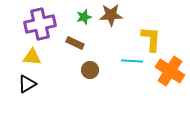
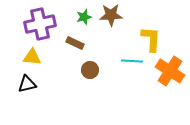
black triangle: rotated 18 degrees clockwise
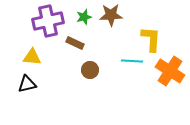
purple cross: moved 8 px right, 3 px up
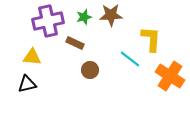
cyan line: moved 2 px left, 2 px up; rotated 35 degrees clockwise
orange cross: moved 5 px down
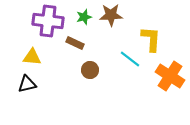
purple cross: rotated 20 degrees clockwise
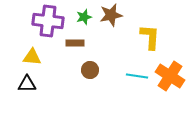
brown star: rotated 10 degrees counterclockwise
yellow L-shape: moved 1 px left, 2 px up
brown rectangle: rotated 24 degrees counterclockwise
cyan line: moved 7 px right, 17 px down; rotated 30 degrees counterclockwise
black triangle: rotated 12 degrees clockwise
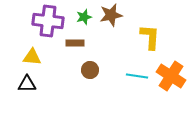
orange cross: moved 1 px right
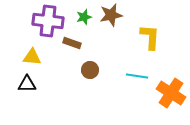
brown rectangle: moved 3 px left; rotated 18 degrees clockwise
orange cross: moved 17 px down
